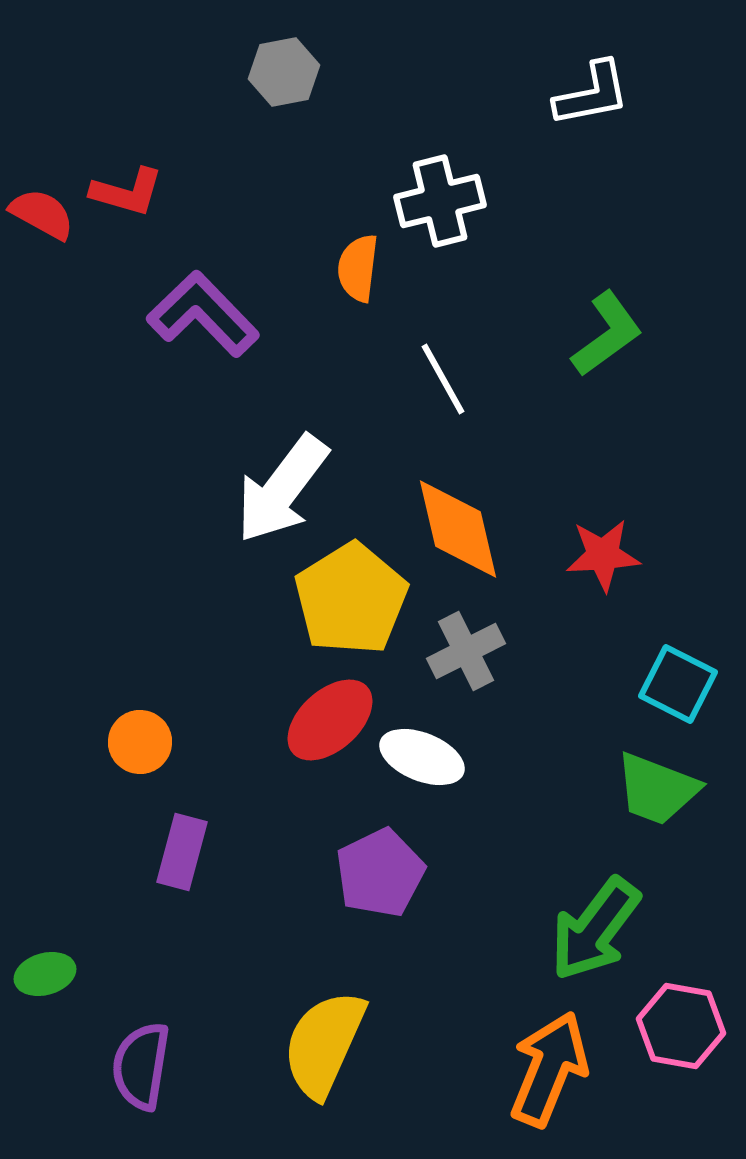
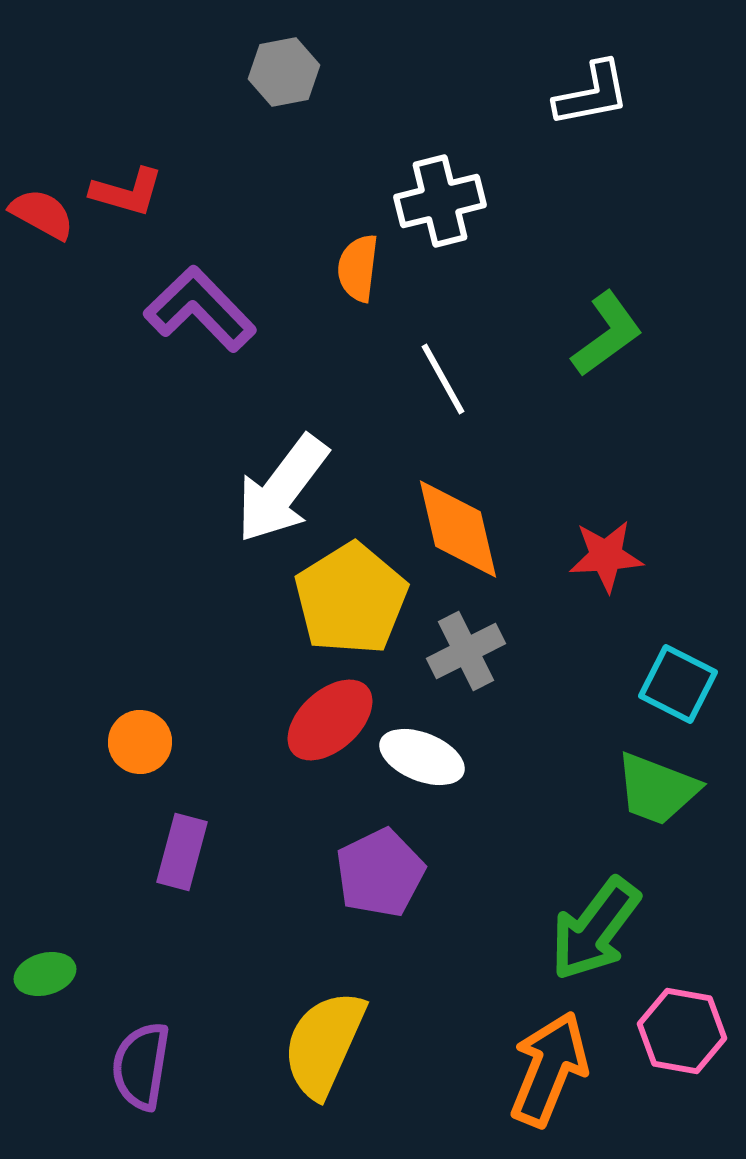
purple L-shape: moved 3 px left, 5 px up
red star: moved 3 px right, 1 px down
pink hexagon: moved 1 px right, 5 px down
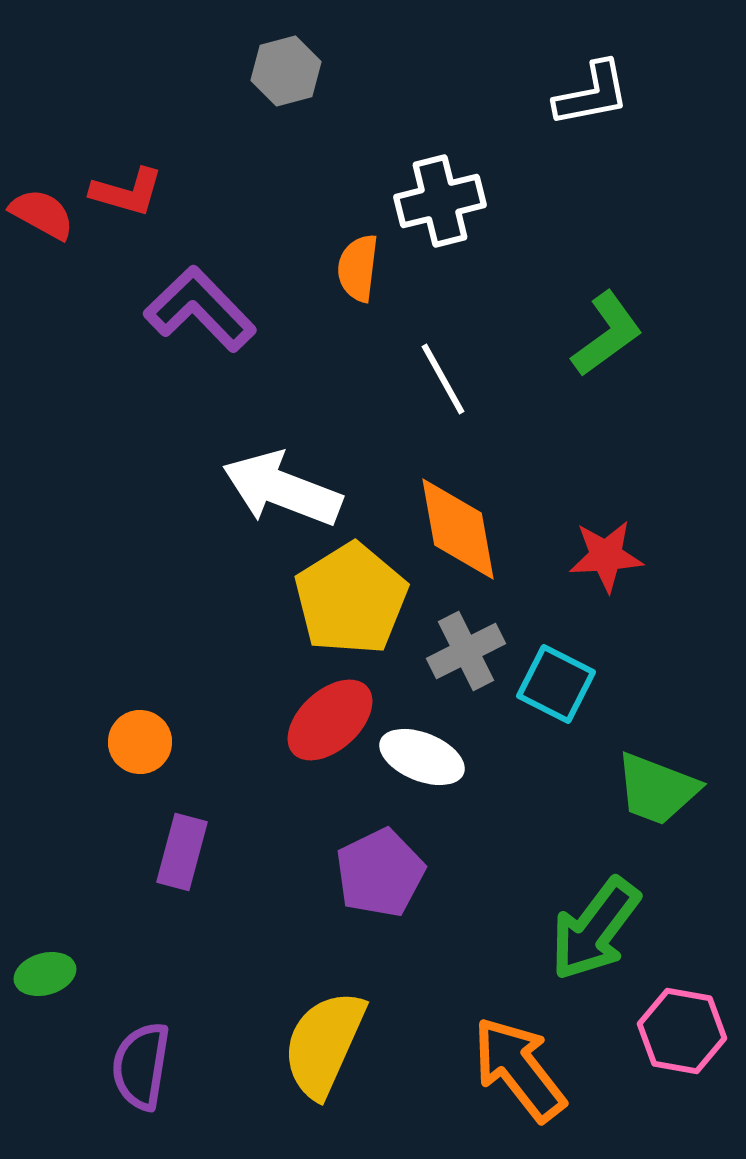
gray hexagon: moved 2 px right, 1 px up; rotated 4 degrees counterclockwise
white arrow: rotated 74 degrees clockwise
orange diamond: rotated 3 degrees clockwise
cyan square: moved 122 px left
orange arrow: moved 30 px left; rotated 60 degrees counterclockwise
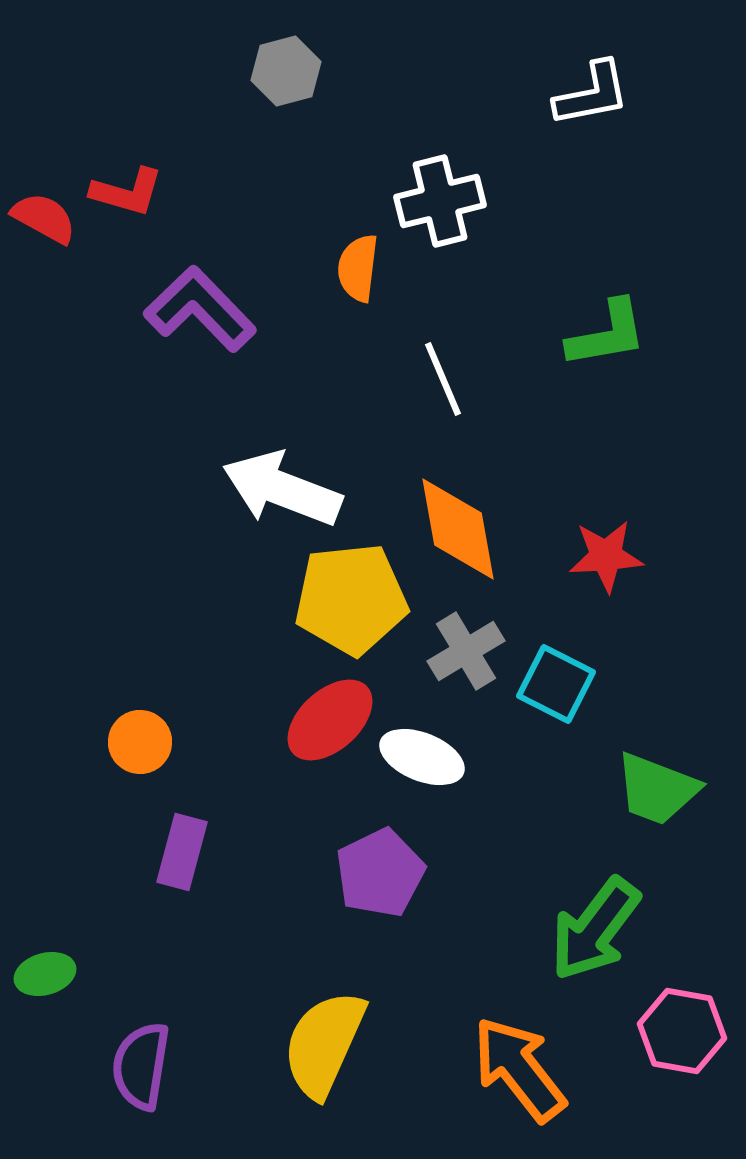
red semicircle: moved 2 px right, 4 px down
green L-shape: rotated 26 degrees clockwise
white line: rotated 6 degrees clockwise
yellow pentagon: rotated 26 degrees clockwise
gray cross: rotated 4 degrees counterclockwise
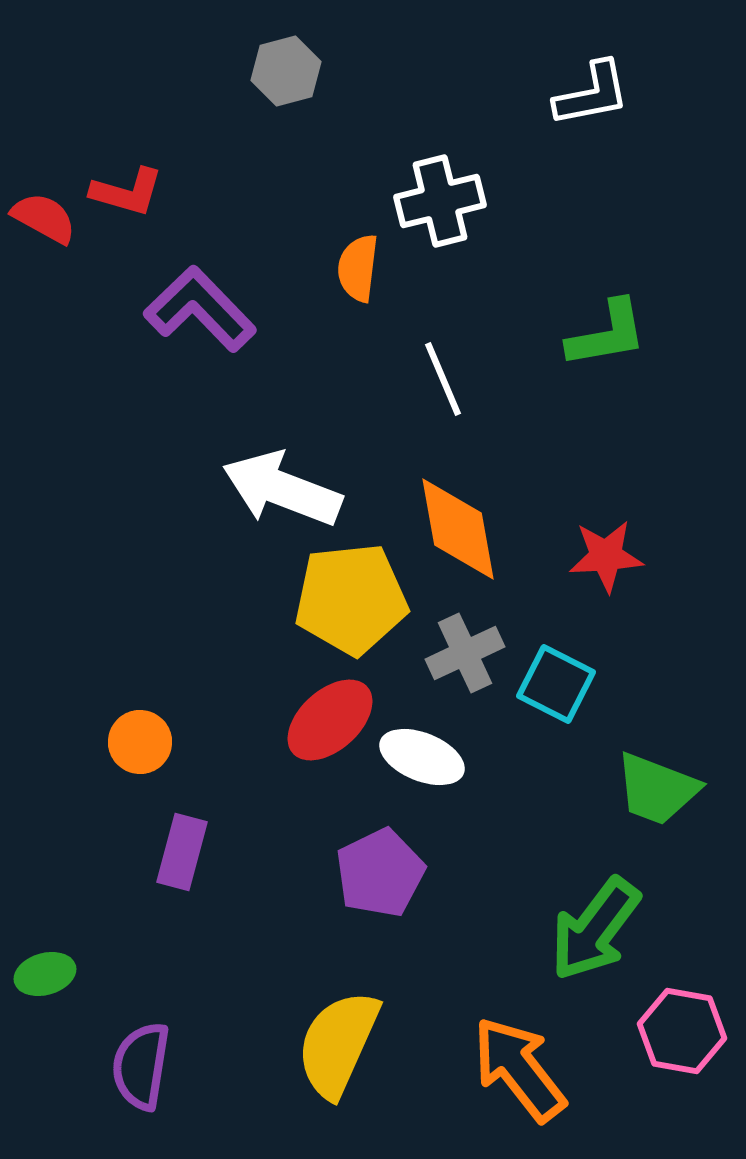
gray cross: moved 1 px left, 2 px down; rotated 6 degrees clockwise
yellow semicircle: moved 14 px right
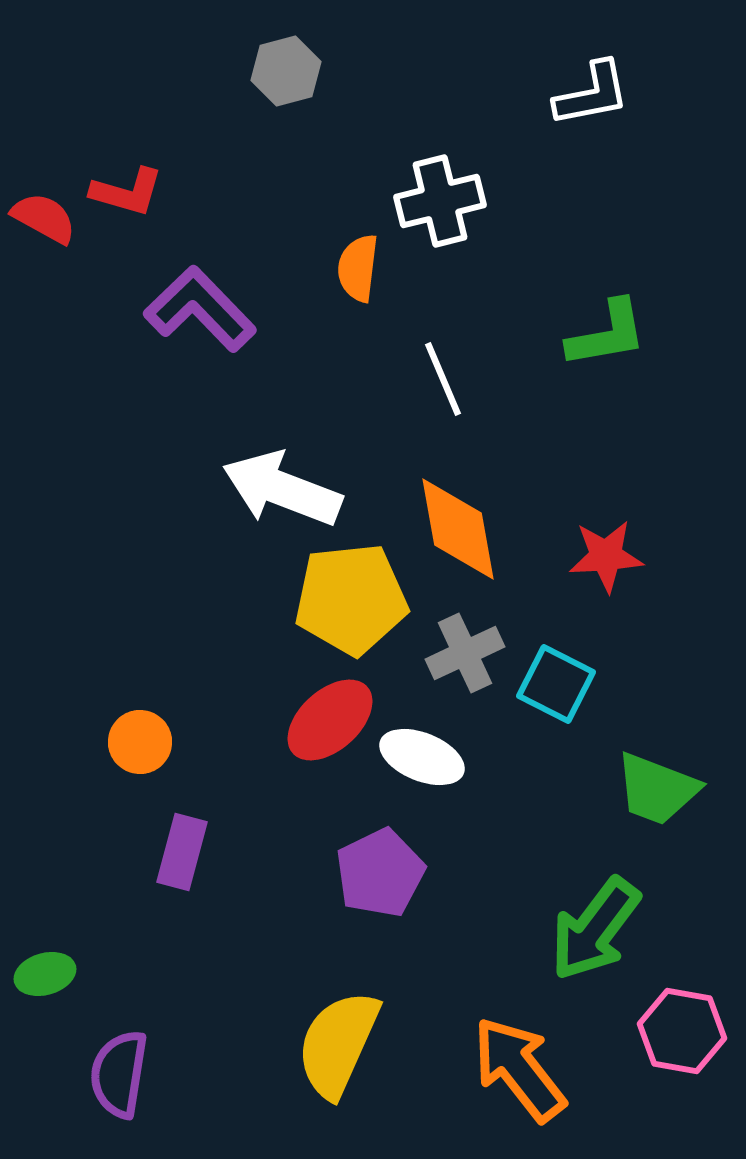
purple semicircle: moved 22 px left, 8 px down
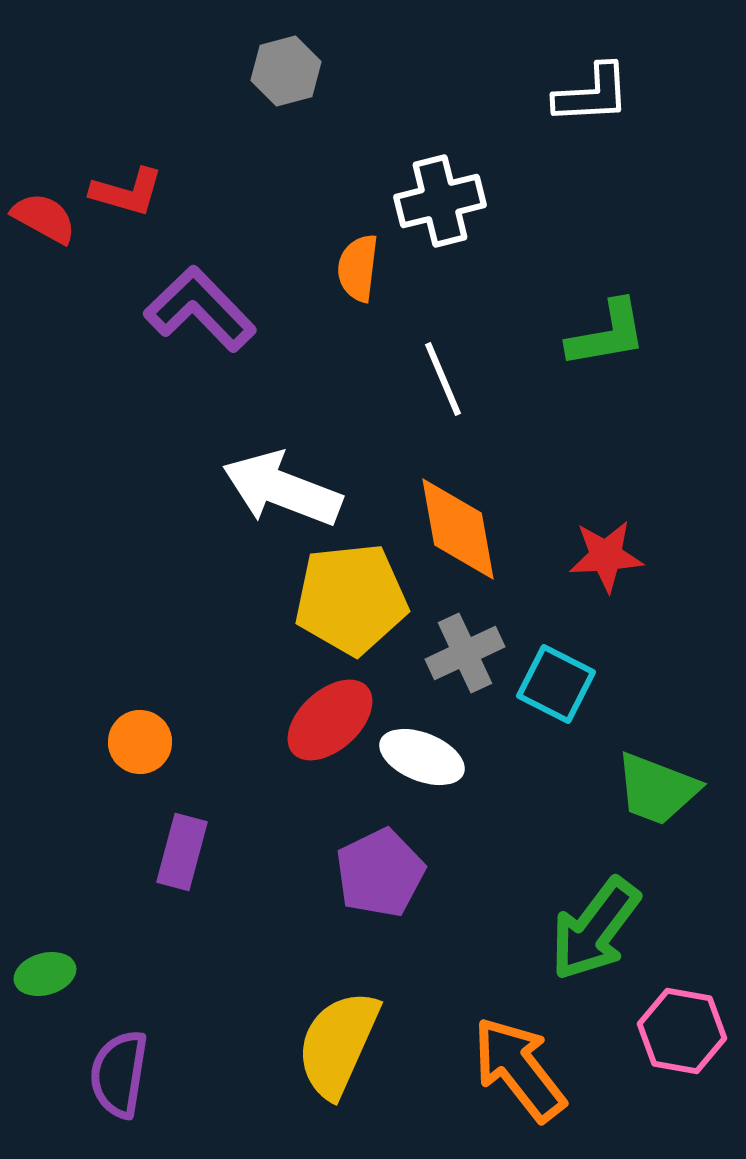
white L-shape: rotated 8 degrees clockwise
